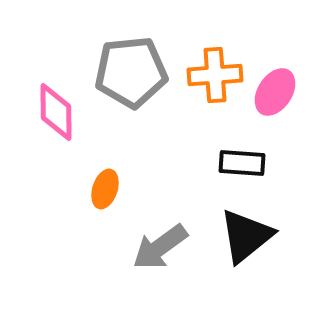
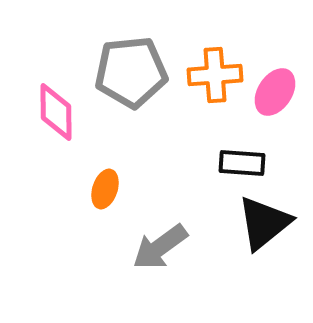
black triangle: moved 18 px right, 13 px up
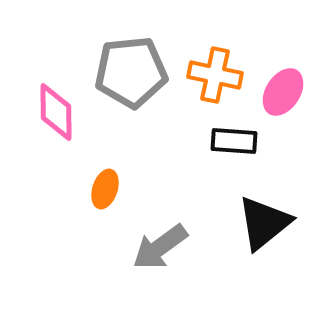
orange cross: rotated 16 degrees clockwise
pink ellipse: moved 8 px right
black rectangle: moved 8 px left, 22 px up
